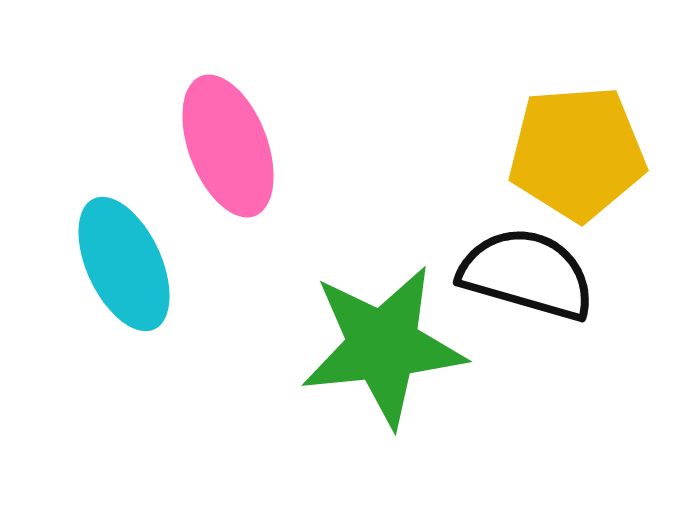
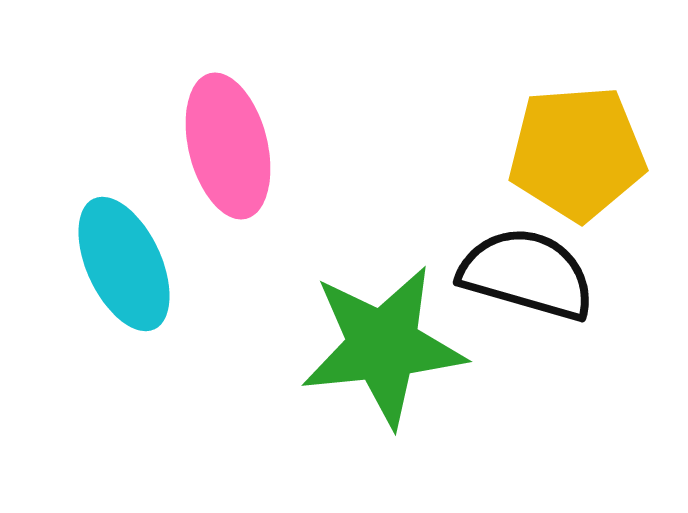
pink ellipse: rotated 7 degrees clockwise
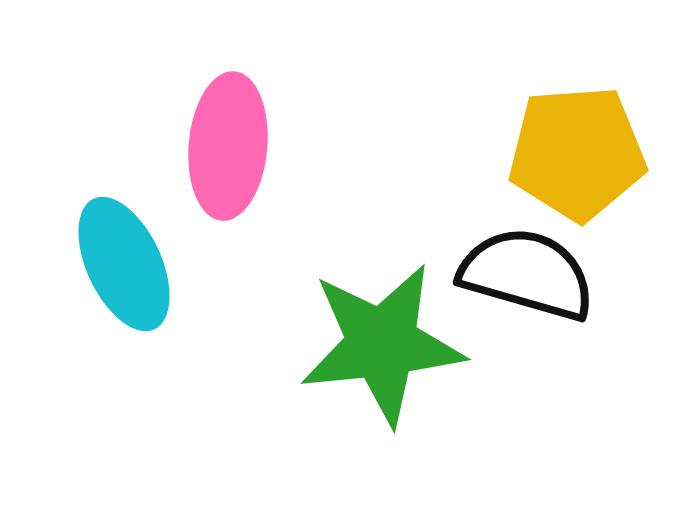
pink ellipse: rotated 19 degrees clockwise
green star: moved 1 px left, 2 px up
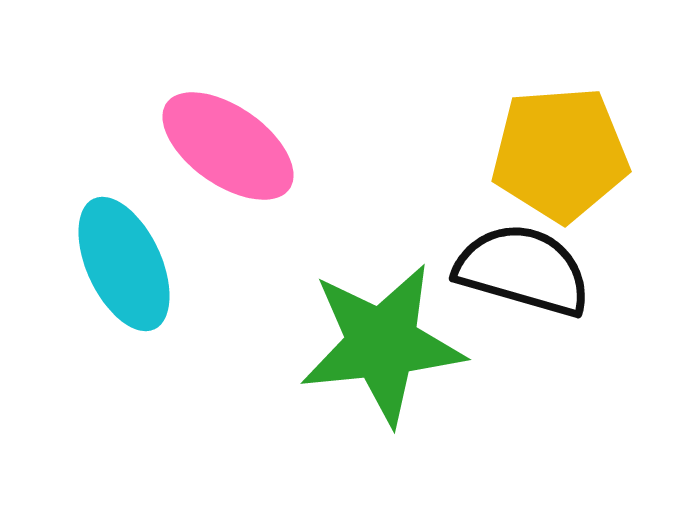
pink ellipse: rotated 60 degrees counterclockwise
yellow pentagon: moved 17 px left, 1 px down
black semicircle: moved 4 px left, 4 px up
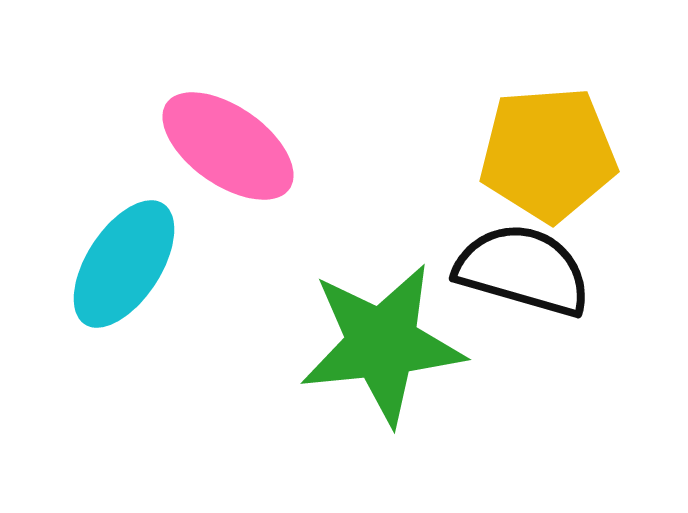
yellow pentagon: moved 12 px left
cyan ellipse: rotated 58 degrees clockwise
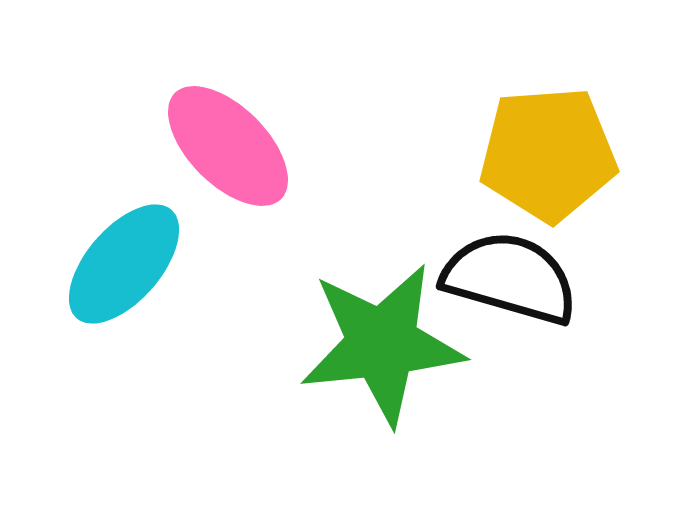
pink ellipse: rotated 10 degrees clockwise
cyan ellipse: rotated 8 degrees clockwise
black semicircle: moved 13 px left, 8 px down
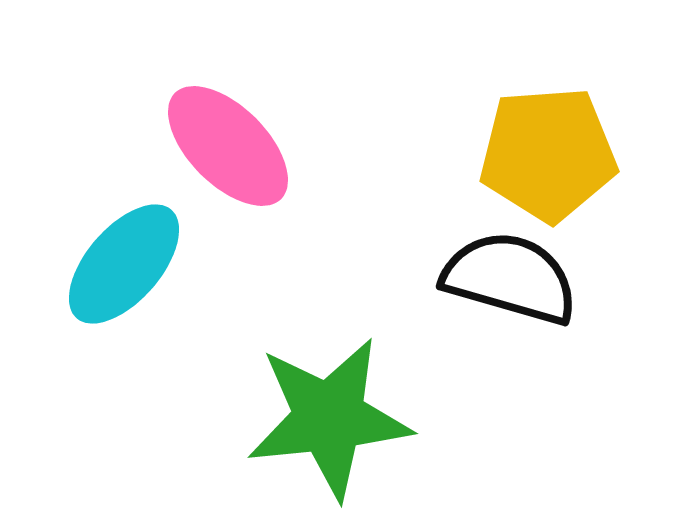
green star: moved 53 px left, 74 px down
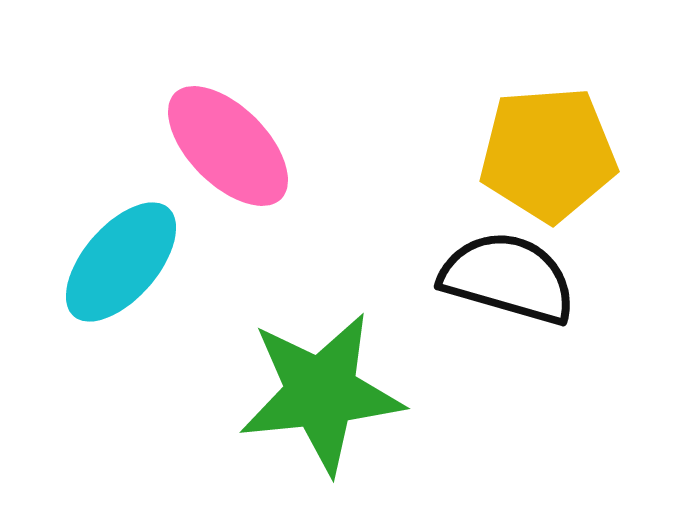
cyan ellipse: moved 3 px left, 2 px up
black semicircle: moved 2 px left
green star: moved 8 px left, 25 px up
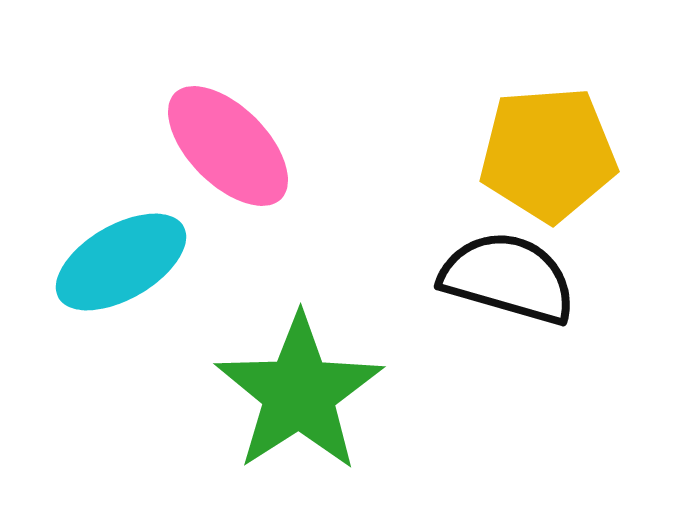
cyan ellipse: rotated 19 degrees clockwise
green star: moved 22 px left; rotated 27 degrees counterclockwise
